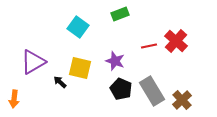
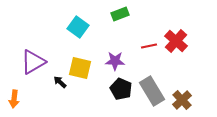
purple star: rotated 18 degrees counterclockwise
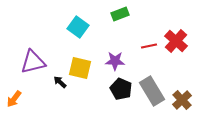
purple triangle: rotated 16 degrees clockwise
orange arrow: rotated 30 degrees clockwise
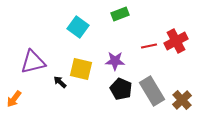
red cross: rotated 20 degrees clockwise
yellow square: moved 1 px right, 1 px down
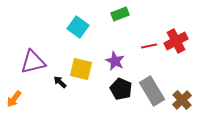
purple star: rotated 24 degrees clockwise
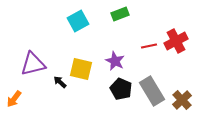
cyan square: moved 6 px up; rotated 25 degrees clockwise
purple triangle: moved 2 px down
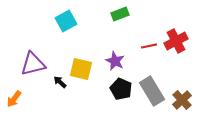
cyan square: moved 12 px left
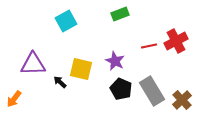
purple triangle: rotated 12 degrees clockwise
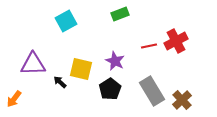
black pentagon: moved 11 px left; rotated 15 degrees clockwise
